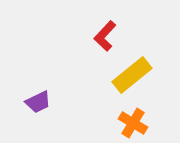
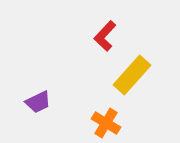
yellow rectangle: rotated 9 degrees counterclockwise
orange cross: moved 27 px left
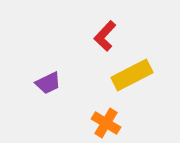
yellow rectangle: rotated 21 degrees clockwise
purple trapezoid: moved 10 px right, 19 px up
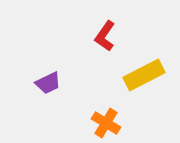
red L-shape: rotated 8 degrees counterclockwise
yellow rectangle: moved 12 px right
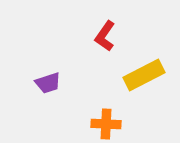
purple trapezoid: rotated 8 degrees clockwise
orange cross: moved 1 px down; rotated 28 degrees counterclockwise
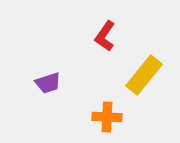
yellow rectangle: rotated 24 degrees counterclockwise
orange cross: moved 1 px right, 7 px up
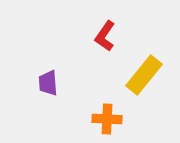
purple trapezoid: rotated 104 degrees clockwise
orange cross: moved 2 px down
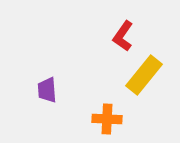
red L-shape: moved 18 px right
purple trapezoid: moved 1 px left, 7 px down
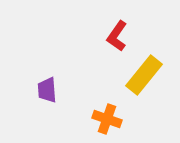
red L-shape: moved 6 px left
orange cross: rotated 16 degrees clockwise
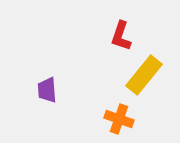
red L-shape: moved 4 px right; rotated 16 degrees counterclockwise
orange cross: moved 12 px right
